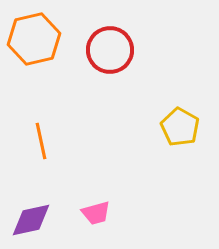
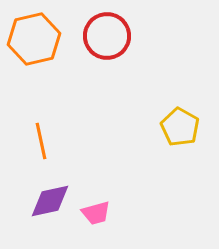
red circle: moved 3 px left, 14 px up
purple diamond: moved 19 px right, 19 px up
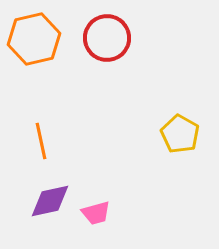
red circle: moved 2 px down
yellow pentagon: moved 7 px down
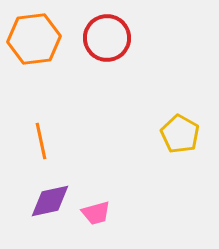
orange hexagon: rotated 6 degrees clockwise
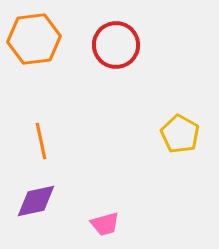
red circle: moved 9 px right, 7 px down
purple diamond: moved 14 px left
pink trapezoid: moved 9 px right, 11 px down
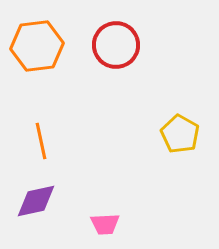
orange hexagon: moved 3 px right, 7 px down
pink trapezoid: rotated 12 degrees clockwise
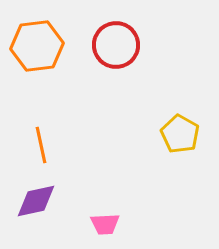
orange line: moved 4 px down
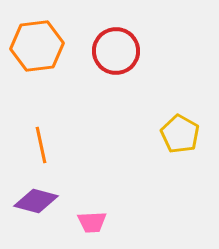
red circle: moved 6 px down
purple diamond: rotated 27 degrees clockwise
pink trapezoid: moved 13 px left, 2 px up
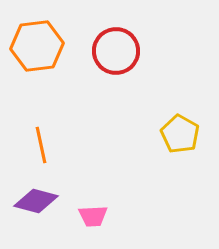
pink trapezoid: moved 1 px right, 6 px up
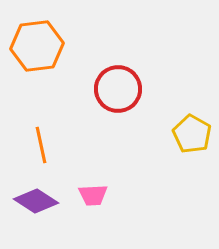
red circle: moved 2 px right, 38 px down
yellow pentagon: moved 12 px right
purple diamond: rotated 18 degrees clockwise
pink trapezoid: moved 21 px up
